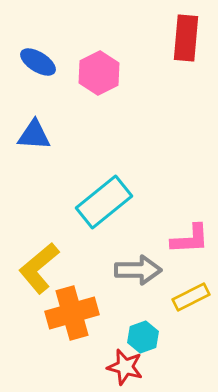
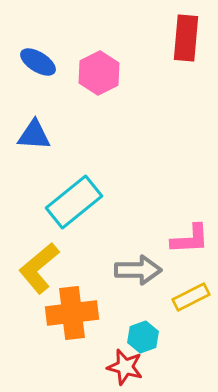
cyan rectangle: moved 30 px left
orange cross: rotated 9 degrees clockwise
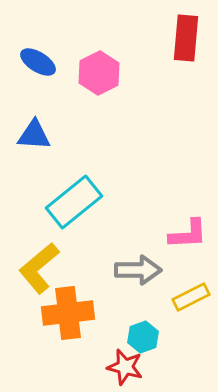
pink L-shape: moved 2 px left, 5 px up
orange cross: moved 4 px left
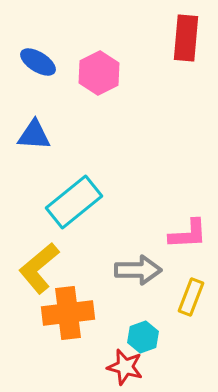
yellow rectangle: rotated 42 degrees counterclockwise
